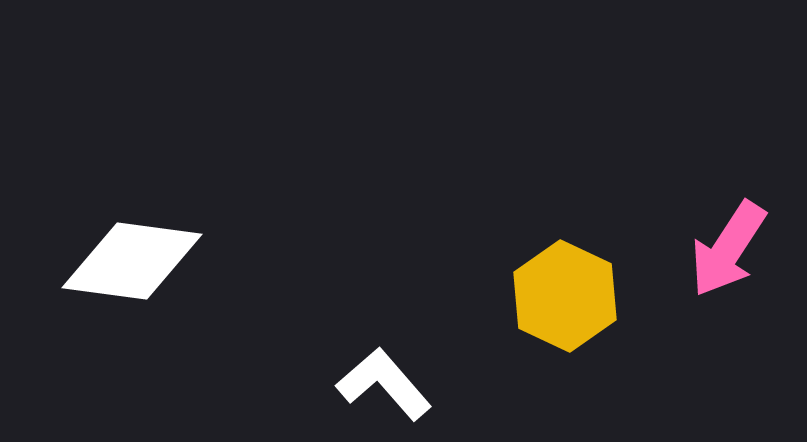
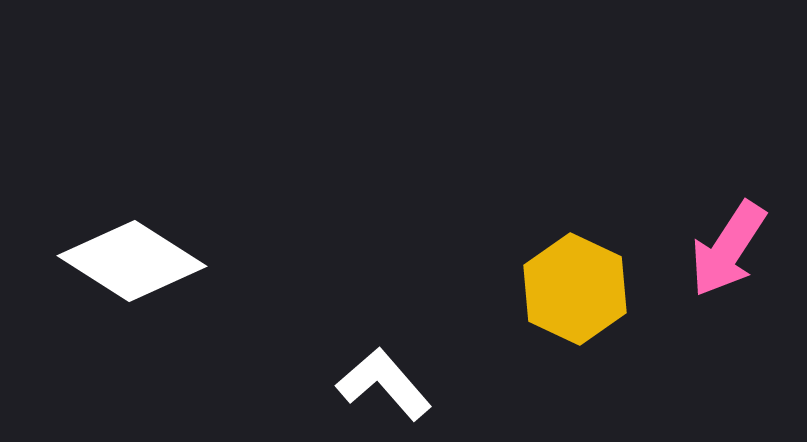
white diamond: rotated 25 degrees clockwise
yellow hexagon: moved 10 px right, 7 px up
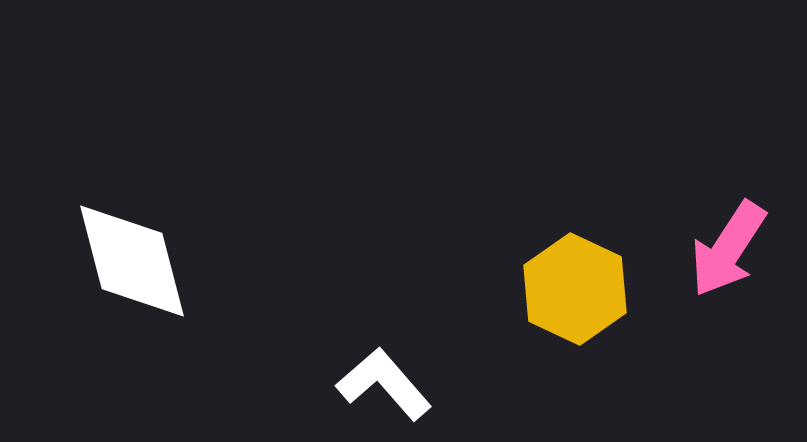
white diamond: rotated 43 degrees clockwise
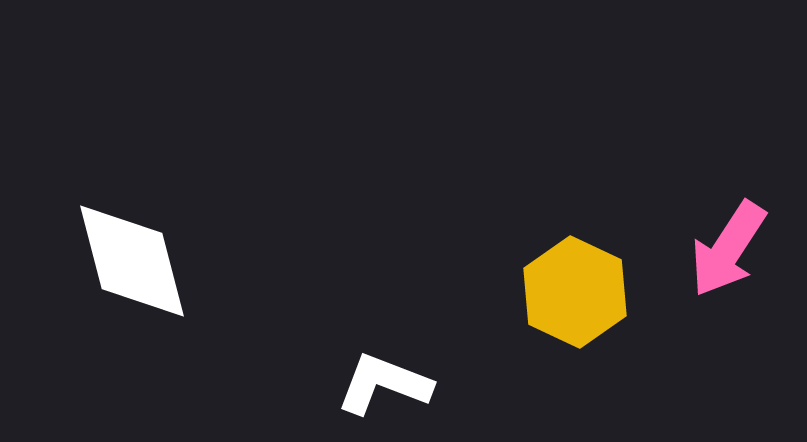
yellow hexagon: moved 3 px down
white L-shape: rotated 28 degrees counterclockwise
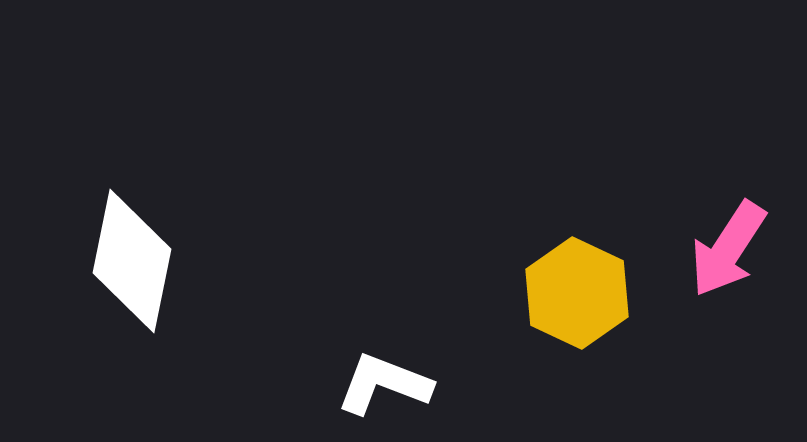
white diamond: rotated 26 degrees clockwise
yellow hexagon: moved 2 px right, 1 px down
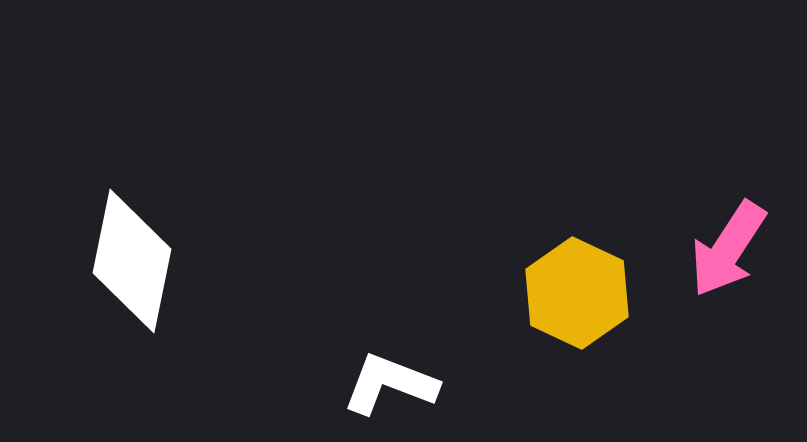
white L-shape: moved 6 px right
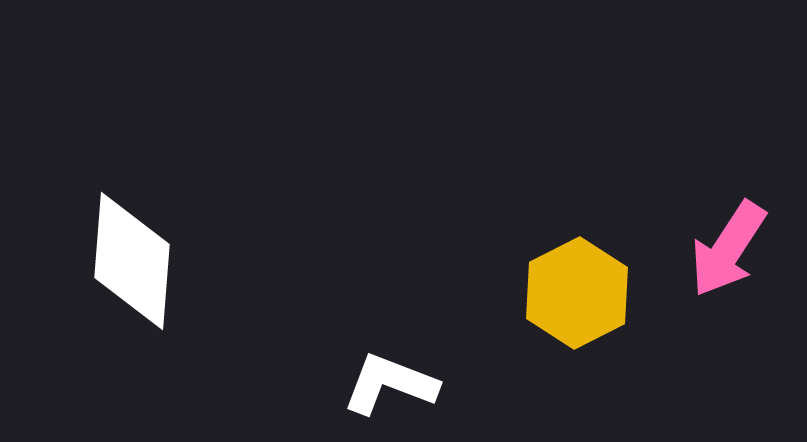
white diamond: rotated 7 degrees counterclockwise
yellow hexagon: rotated 8 degrees clockwise
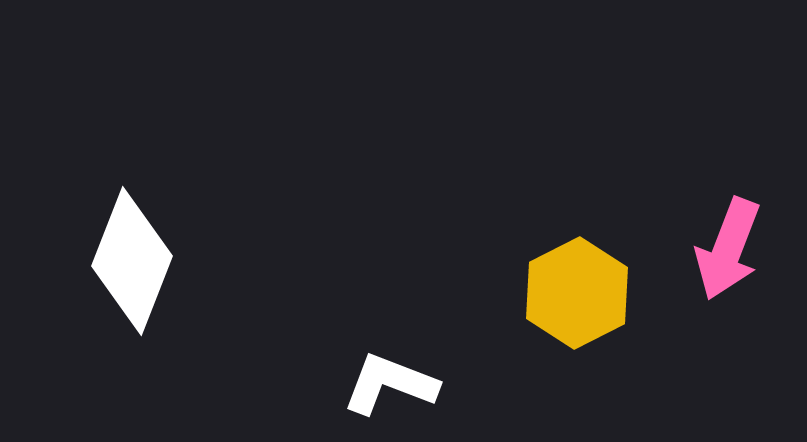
pink arrow: rotated 12 degrees counterclockwise
white diamond: rotated 17 degrees clockwise
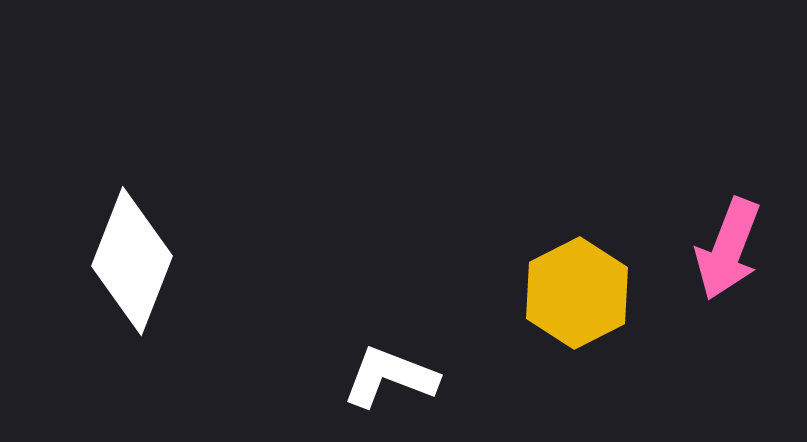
white L-shape: moved 7 px up
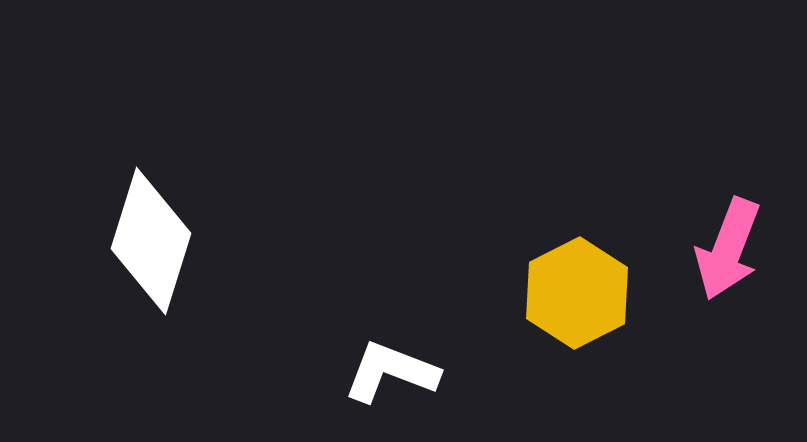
white diamond: moved 19 px right, 20 px up; rotated 4 degrees counterclockwise
white L-shape: moved 1 px right, 5 px up
